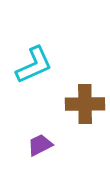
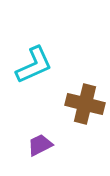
brown cross: rotated 15 degrees clockwise
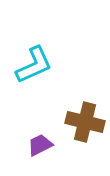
brown cross: moved 18 px down
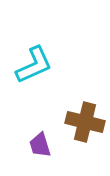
purple trapezoid: rotated 80 degrees counterclockwise
